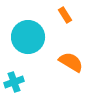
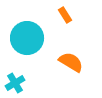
cyan circle: moved 1 px left, 1 px down
cyan cross: moved 1 px right, 1 px down; rotated 12 degrees counterclockwise
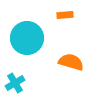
orange rectangle: rotated 63 degrees counterclockwise
orange semicircle: rotated 15 degrees counterclockwise
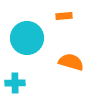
orange rectangle: moved 1 px left, 1 px down
cyan cross: rotated 30 degrees clockwise
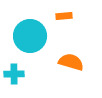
cyan circle: moved 3 px right, 2 px up
cyan cross: moved 1 px left, 9 px up
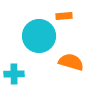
cyan circle: moved 9 px right
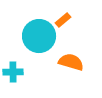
orange rectangle: moved 1 px left, 4 px down; rotated 35 degrees counterclockwise
cyan cross: moved 1 px left, 2 px up
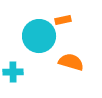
orange rectangle: rotated 28 degrees clockwise
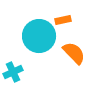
orange semicircle: moved 3 px right, 9 px up; rotated 30 degrees clockwise
cyan cross: rotated 24 degrees counterclockwise
